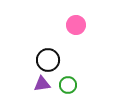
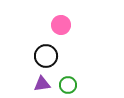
pink circle: moved 15 px left
black circle: moved 2 px left, 4 px up
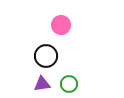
green circle: moved 1 px right, 1 px up
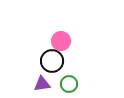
pink circle: moved 16 px down
black circle: moved 6 px right, 5 px down
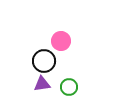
black circle: moved 8 px left
green circle: moved 3 px down
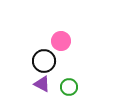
purple triangle: rotated 36 degrees clockwise
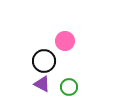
pink circle: moved 4 px right
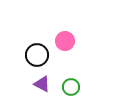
black circle: moved 7 px left, 6 px up
green circle: moved 2 px right
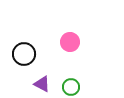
pink circle: moved 5 px right, 1 px down
black circle: moved 13 px left, 1 px up
